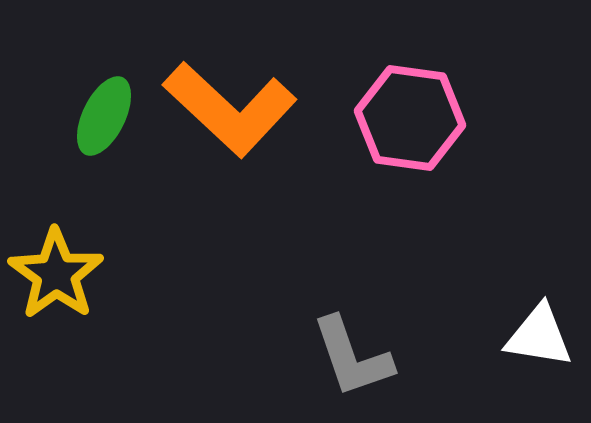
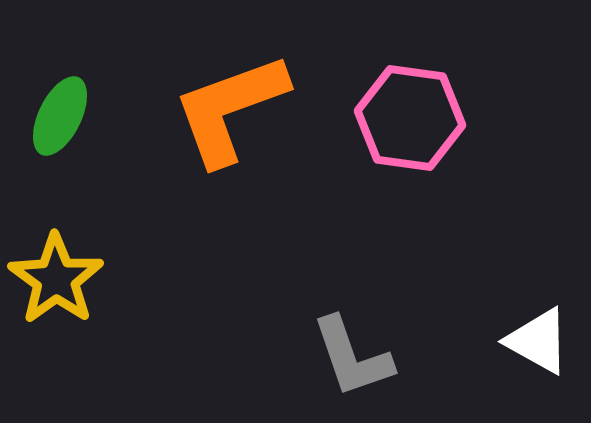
orange L-shape: rotated 117 degrees clockwise
green ellipse: moved 44 px left
yellow star: moved 5 px down
white triangle: moved 1 px left, 5 px down; rotated 20 degrees clockwise
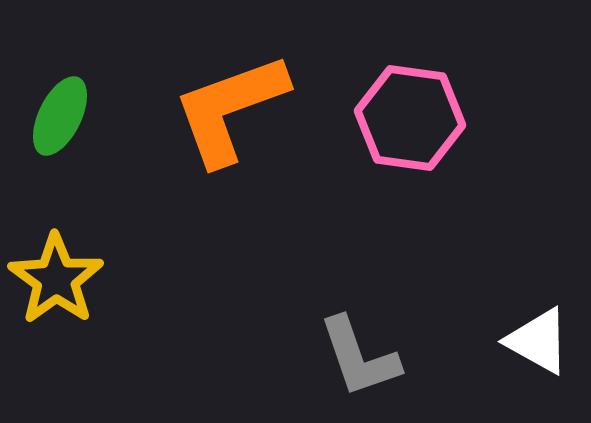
gray L-shape: moved 7 px right
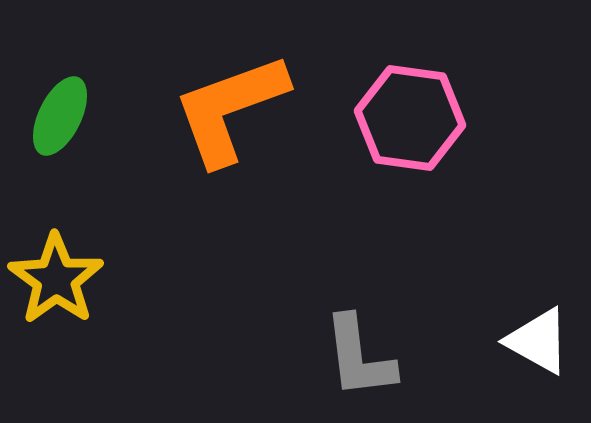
gray L-shape: rotated 12 degrees clockwise
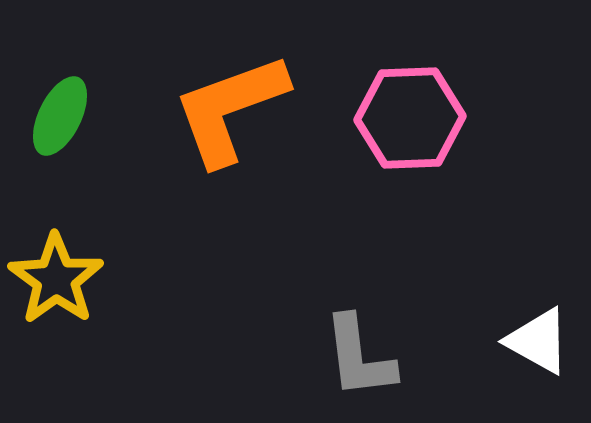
pink hexagon: rotated 10 degrees counterclockwise
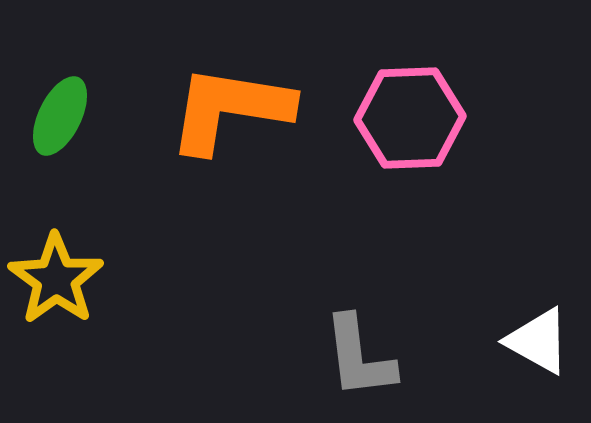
orange L-shape: rotated 29 degrees clockwise
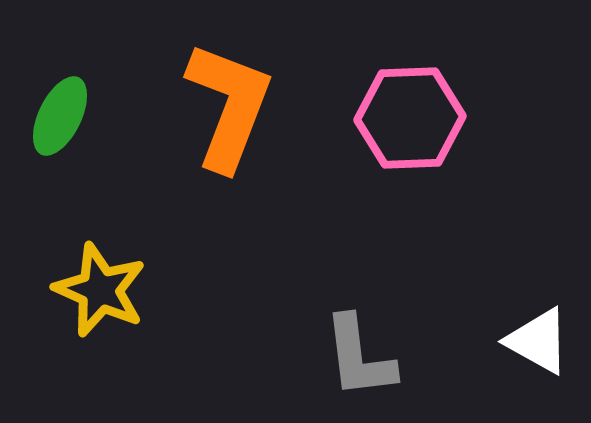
orange L-shape: moved 1 px left, 3 px up; rotated 102 degrees clockwise
yellow star: moved 44 px right, 11 px down; rotated 12 degrees counterclockwise
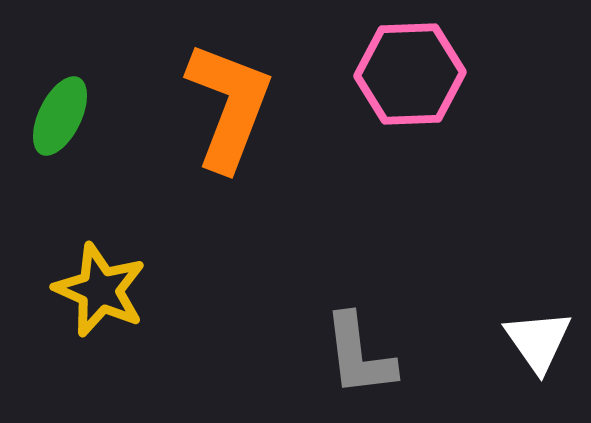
pink hexagon: moved 44 px up
white triangle: rotated 26 degrees clockwise
gray L-shape: moved 2 px up
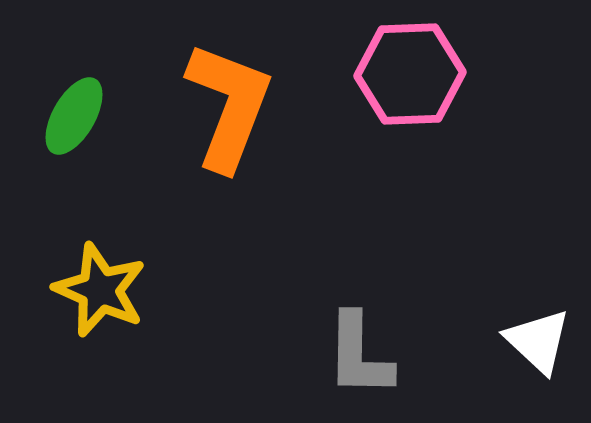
green ellipse: moved 14 px right; rotated 4 degrees clockwise
white triangle: rotated 12 degrees counterclockwise
gray L-shape: rotated 8 degrees clockwise
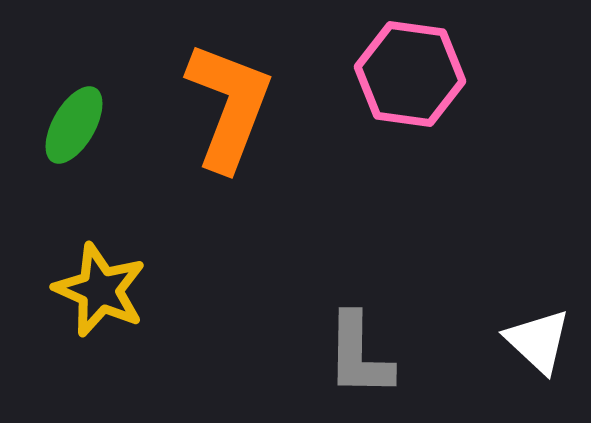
pink hexagon: rotated 10 degrees clockwise
green ellipse: moved 9 px down
